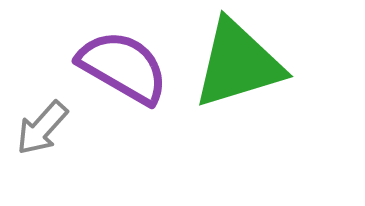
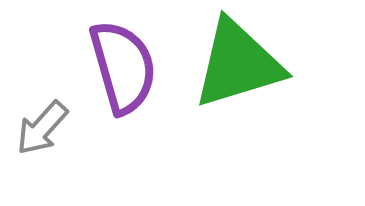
purple semicircle: rotated 44 degrees clockwise
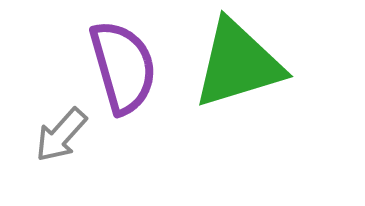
gray arrow: moved 19 px right, 7 px down
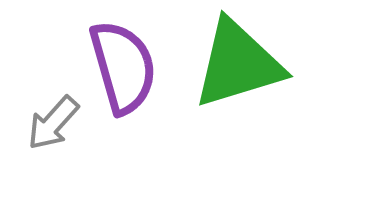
gray arrow: moved 8 px left, 12 px up
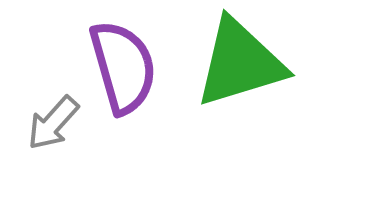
green triangle: moved 2 px right, 1 px up
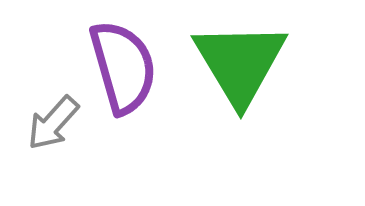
green triangle: rotated 44 degrees counterclockwise
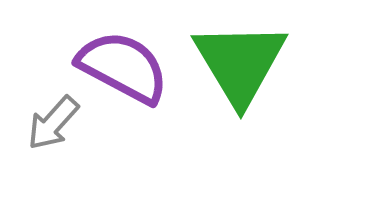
purple semicircle: rotated 46 degrees counterclockwise
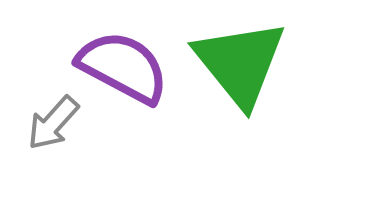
green triangle: rotated 8 degrees counterclockwise
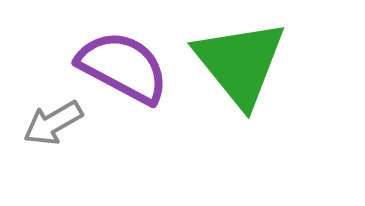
gray arrow: rotated 18 degrees clockwise
